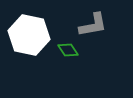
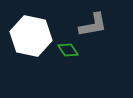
white hexagon: moved 2 px right, 1 px down
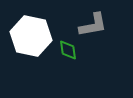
green diamond: rotated 25 degrees clockwise
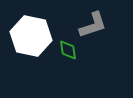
gray L-shape: rotated 8 degrees counterclockwise
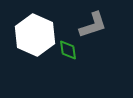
white hexagon: moved 4 px right, 1 px up; rotated 12 degrees clockwise
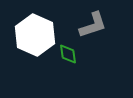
green diamond: moved 4 px down
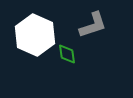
green diamond: moved 1 px left
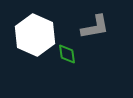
gray L-shape: moved 2 px right, 2 px down; rotated 8 degrees clockwise
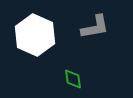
green diamond: moved 6 px right, 25 px down
